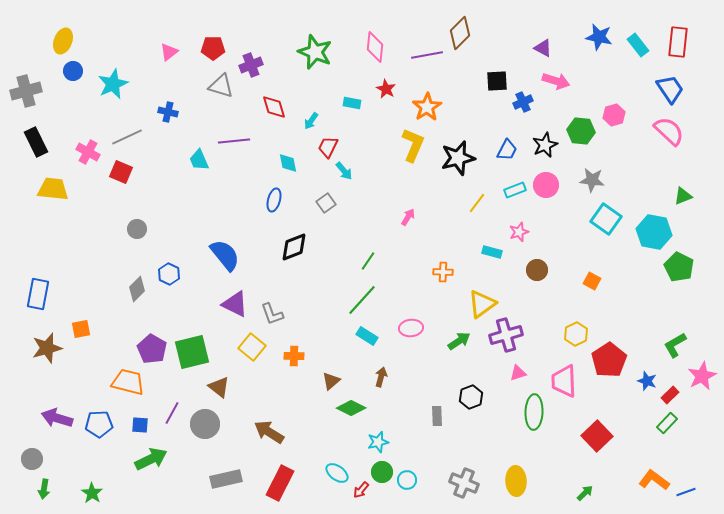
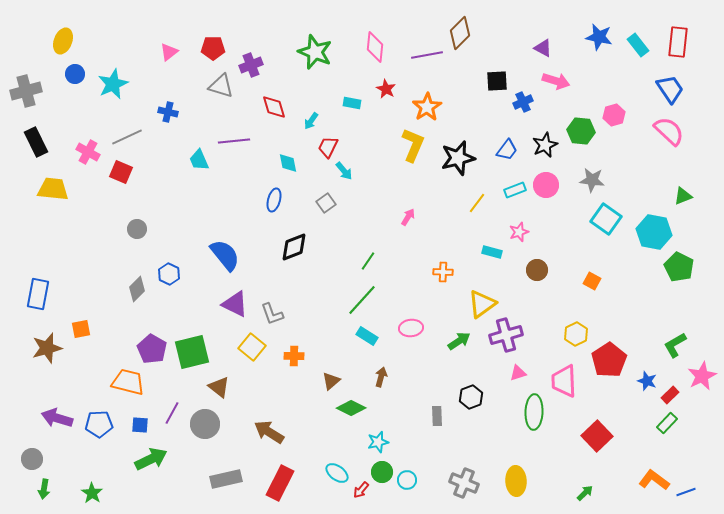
blue circle at (73, 71): moved 2 px right, 3 px down
blue trapezoid at (507, 150): rotated 10 degrees clockwise
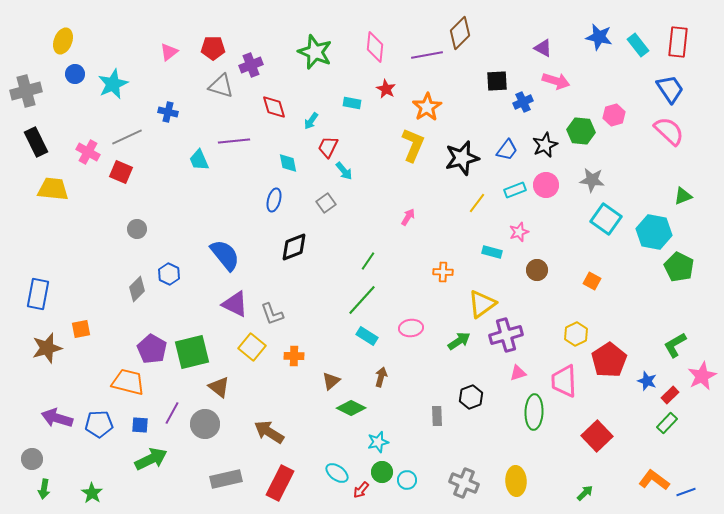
black star at (458, 158): moved 4 px right
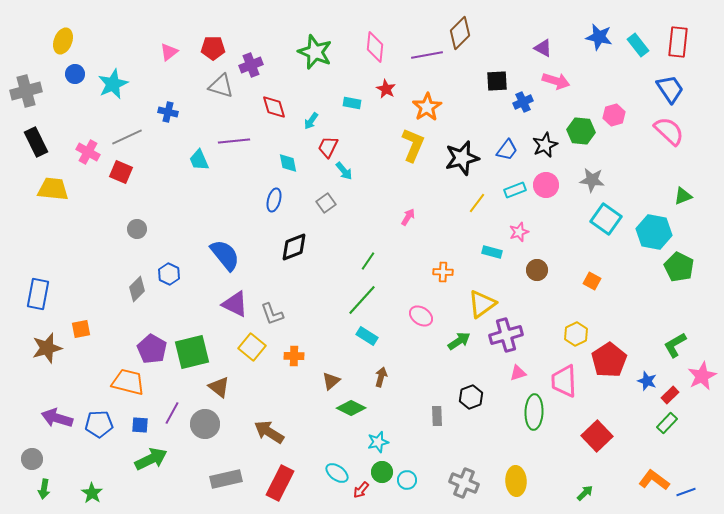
pink ellipse at (411, 328): moved 10 px right, 12 px up; rotated 40 degrees clockwise
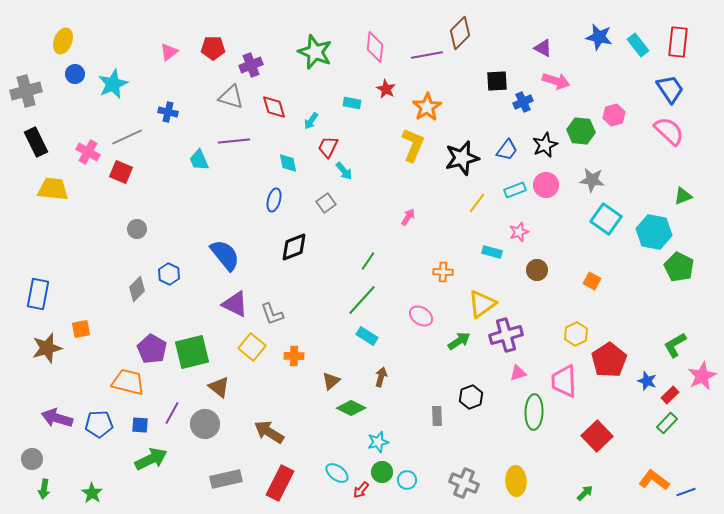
gray triangle at (221, 86): moved 10 px right, 11 px down
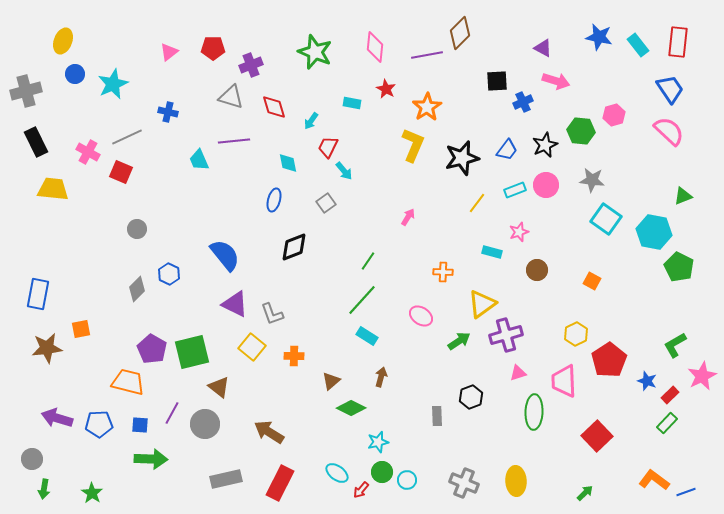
brown star at (47, 348): rotated 8 degrees clockwise
green arrow at (151, 459): rotated 28 degrees clockwise
